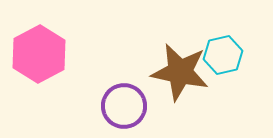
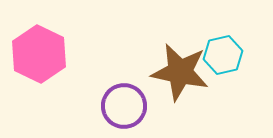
pink hexagon: rotated 6 degrees counterclockwise
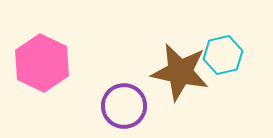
pink hexagon: moved 3 px right, 9 px down
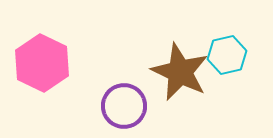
cyan hexagon: moved 4 px right
brown star: rotated 14 degrees clockwise
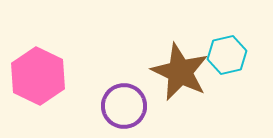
pink hexagon: moved 4 px left, 13 px down
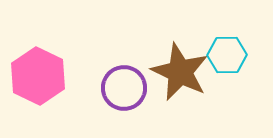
cyan hexagon: rotated 12 degrees clockwise
purple circle: moved 18 px up
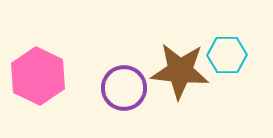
brown star: moved 1 px up; rotated 20 degrees counterclockwise
